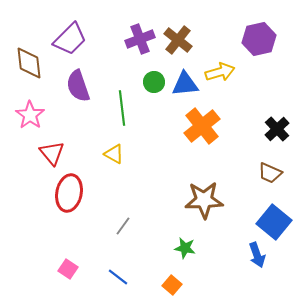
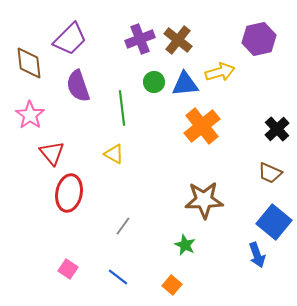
green star: moved 3 px up; rotated 15 degrees clockwise
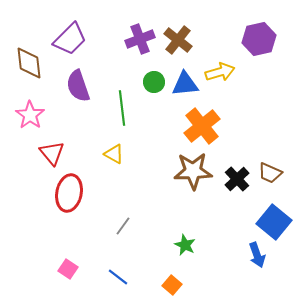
black cross: moved 40 px left, 50 px down
brown star: moved 11 px left, 29 px up
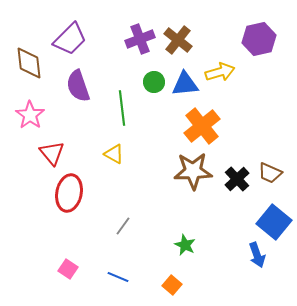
blue line: rotated 15 degrees counterclockwise
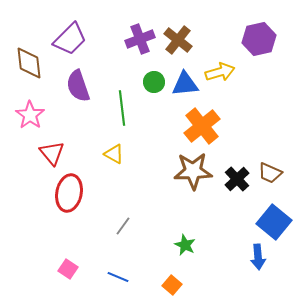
blue arrow: moved 1 px right, 2 px down; rotated 15 degrees clockwise
